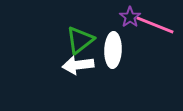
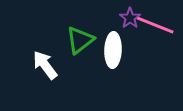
purple star: moved 1 px down
white arrow: moved 33 px left; rotated 60 degrees clockwise
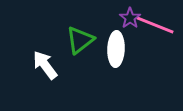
white ellipse: moved 3 px right, 1 px up
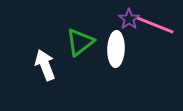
purple star: moved 1 px left, 1 px down
green triangle: moved 2 px down
white arrow: rotated 16 degrees clockwise
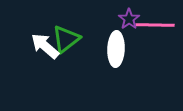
pink line: rotated 21 degrees counterclockwise
green triangle: moved 14 px left, 3 px up
white arrow: moved 19 px up; rotated 28 degrees counterclockwise
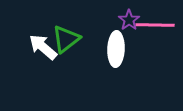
purple star: moved 1 px down
white arrow: moved 2 px left, 1 px down
